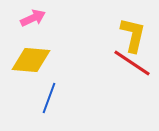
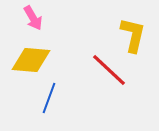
pink arrow: rotated 85 degrees clockwise
red line: moved 23 px left, 7 px down; rotated 9 degrees clockwise
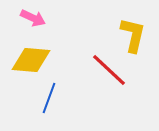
pink arrow: rotated 35 degrees counterclockwise
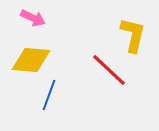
blue line: moved 3 px up
